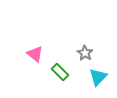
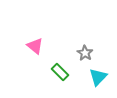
pink triangle: moved 8 px up
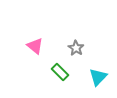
gray star: moved 9 px left, 5 px up
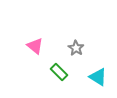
green rectangle: moved 1 px left
cyan triangle: rotated 42 degrees counterclockwise
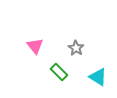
pink triangle: rotated 12 degrees clockwise
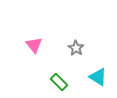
pink triangle: moved 1 px left, 1 px up
green rectangle: moved 10 px down
